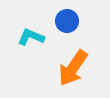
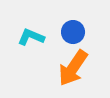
blue circle: moved 6 px right, 11 px down
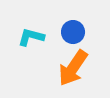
cyan L-shape: rotated 8 degrees counterclockwise
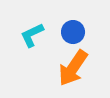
cyan L-shape: moved 1 px right, 2 px up; rotated 40 degrees counterclockwise
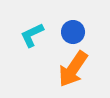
orange arrow: moved 1 px down
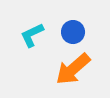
orange arrow: rotated 15 degrees clockwise
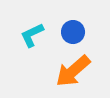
orange arrow: moved 2 px down
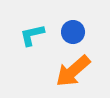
cyan L-shape: rotated 12 degrees clockwise
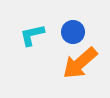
orange arrow: moved 7 px right, 8 px up
